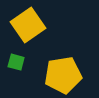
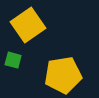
green square: moved 3 px left, 2 px up
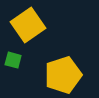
yellow pentagon: rotated 9 degrees counterclockwise
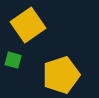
yellow pentagon: moved 2 px left
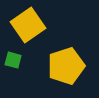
yellow pentagon: moved 5 px right, 9 px up
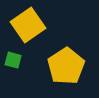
yellow pentagon: rotated 15 degrees counterclockwise
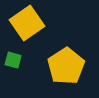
yellow square: moved 1 px left, 2 px up
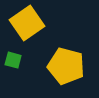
yellow pentagon: rotated 24 degrees counterclockwise
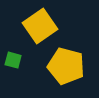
yellow square: moved 13 px right, 3 px down
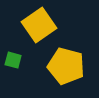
yellow square: moved 1 px left, 1 px up
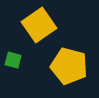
yellow pentagon: moved 3 px right
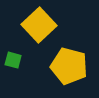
yellow square: rotated 8 degrees counterclockwise
